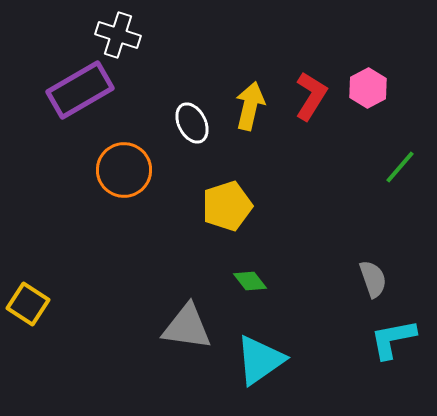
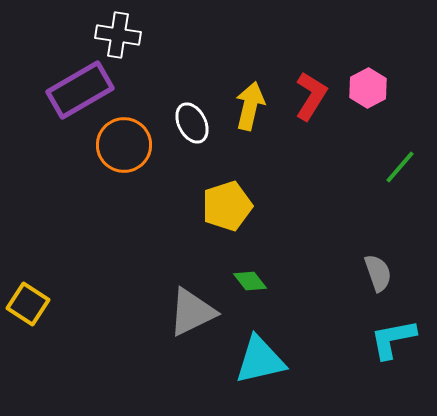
white cross: rotated 9 degrees counterclockwise
orange circle: moved 25 px up
gray semicircle: moved 5 px right, 6 px up
gray triangle: moved 5 px right, 15 px up; rotated 34 degrees counterclockwise
cyan triangle: rotated 22 degrees clockwise
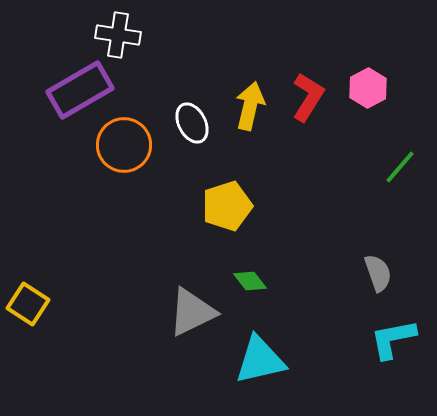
red L-shape: moved 3 px left, 1 px down
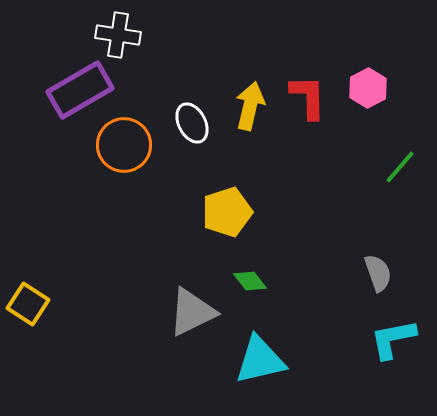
red L-shape: rotated 33 degrees counterclockwise
yellow pentagon: moved 6 px down
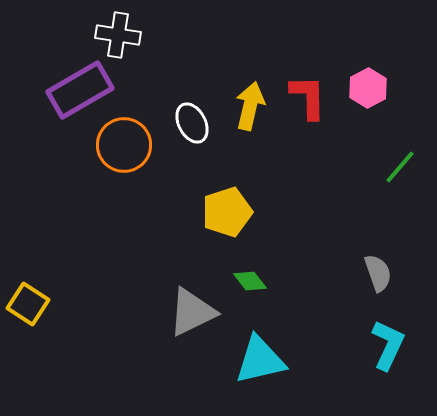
cyan L-shape: moved 5 px left, 6 px down; rotated 126 degrees clockwise
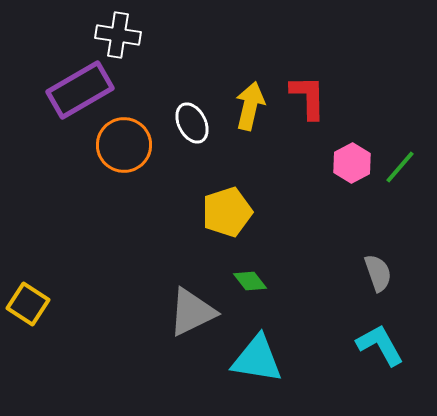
pink hexagon: moved 16 px left, 75 px down
cyan L-shape: moved 8 px left; rotated 54 degrees counterclockwise
cyan triangle: moved 3 px left, 1 px up; rotated 22 degrees clockwise
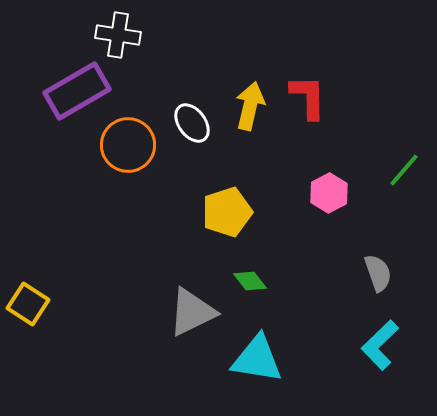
purple rectangle: moved 3 px left, 1 px down
white ellipse: rotated 9 degrees counterclockwise
orange circle: moved 4 px right
pink hexagon: moved 23 px left, 30 px down
green line: moved 4 px right, 3 px down
cyan L-shape: rotated 105 degrees counterclockwise
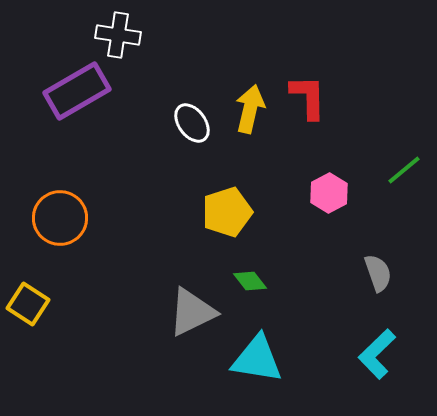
yellow arrow: moved 3 px down
orange circle: moved 68 px left, 73 px down
green line: rotated 9 degrees clockwise
cyan L-shape: moved 3 px left, 9 px down
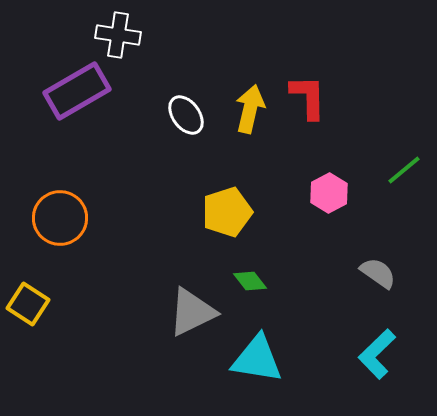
white ellipse: moved 6 px left, 8 px up
gray semicircle: rotated 36 degrees counterclockwise
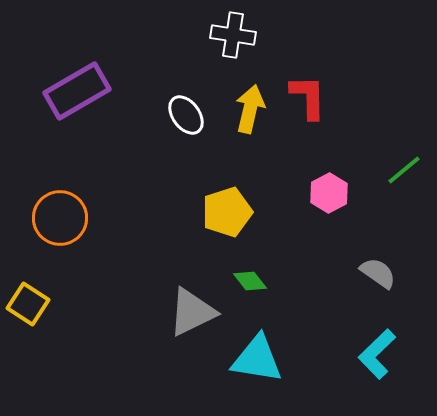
white cross: moved 115 px right
